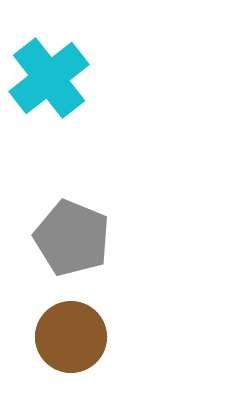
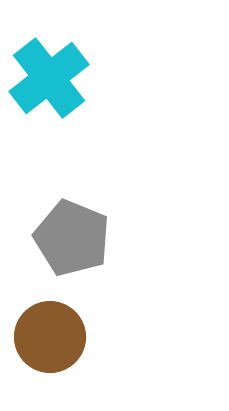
brown circle: moved 21 px left
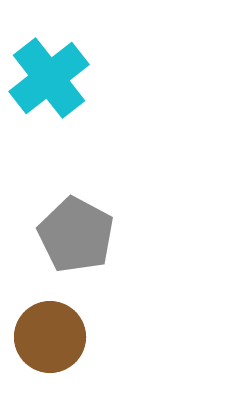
gray pentagon: moved 4 px right, 3 px up; rotated 6 degrees clockwise
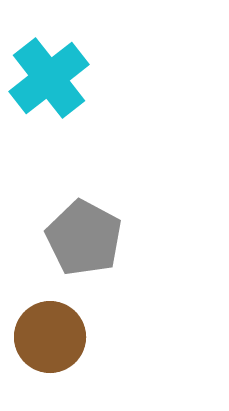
gray pentagon: moved 8 px right, 3 px down
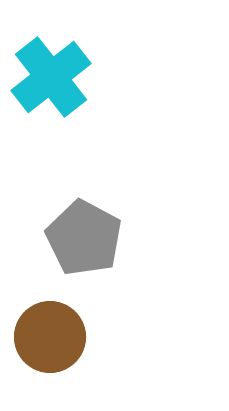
cyan cross: moved 2 px right, 1 px up
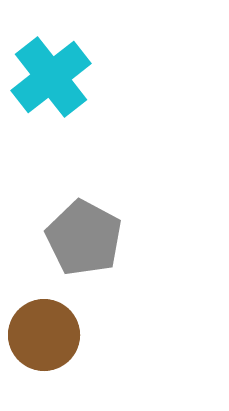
brown circle: moved 6 px left, 2 px up
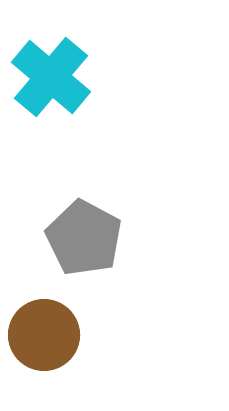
cyan cross: rotated 12 degrees counterclockwise
